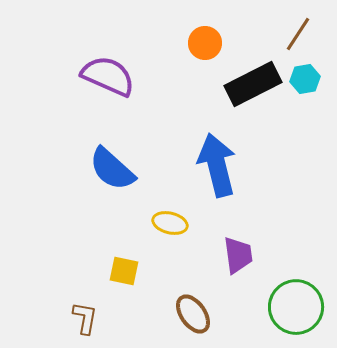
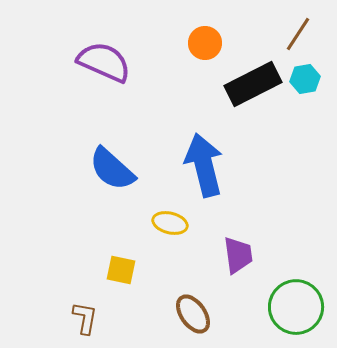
purple semicircle: moved 4 px left, 14 px up
blue arrow: moved 13 px left
yellow square: moved 3 px left, 1 px up
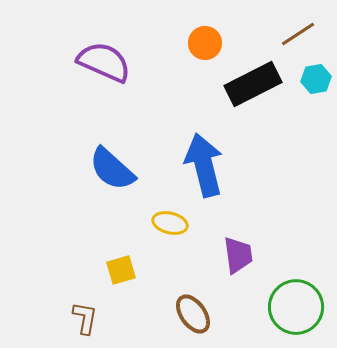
brown line: rotated 24 degrees clockwise
cyan hexagon: moved 11 px right
yellow square: rotated 28 degrees counterclockwise
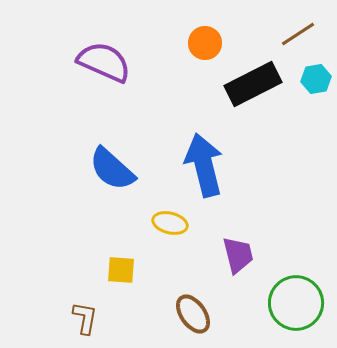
purple trapezoid: rotated 6 degrees counterclockwise
yellow square: rotated 20 degrees clockwise
green circle: moved 4 px up
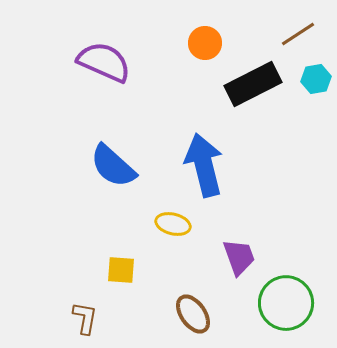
blue semicircle: moved 1 px right, 3 px up
yellow ellipse: moved 3 px right, 1 px down
purple trapezoid: moved 1 px right, 2 px down; rotated 6 degrees counterclockwise
green circle: moved 10 px left
